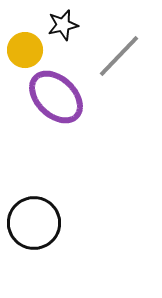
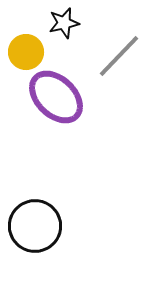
black star: moved 1 px right, 2 px up
yellow circle: moved 1 px right, 2 px down
black circle: moved 1 px right, 3 px down
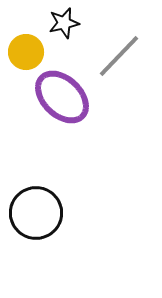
purple ellipse: moved 6 px right
black circle: moved 1 px right, 13 px up
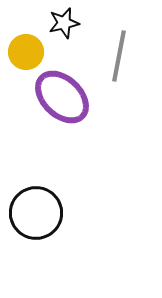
gray line: rotated 33 degrees counterclockwise
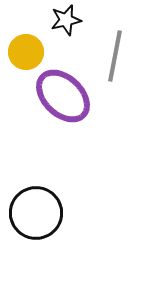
black star: moved 2 px right, 3 px up
gray line: moved 4 px left
purple ellipse: moved 1 px right, 1 px up
